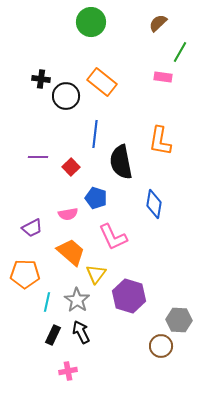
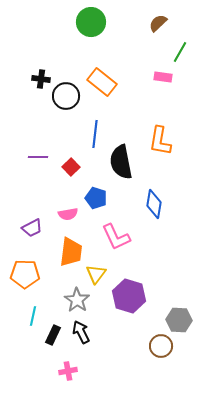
pink L-shape: moved 3 px right
orange trapezoid: rotated 56 degrees clockwise
cyan line: moved 14 px left, 14 px down
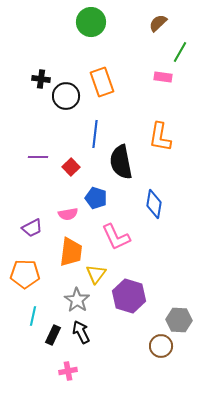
orange rectangle: rotated 32 degrees clockwise
orange L-shape: moved 4 px up
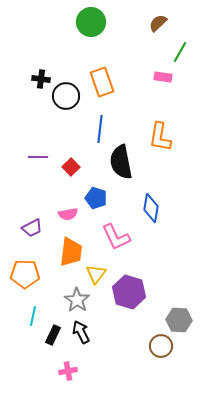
blue line: moved 5 px right, 5 px up
blue diamond: moved 3 px left, 4 px down
purple hexagon: moved 4 px up
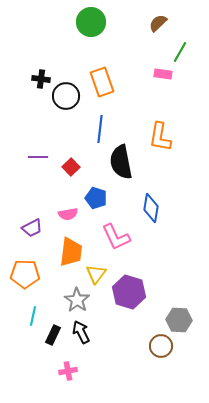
pink rectangle: moved 3 px up
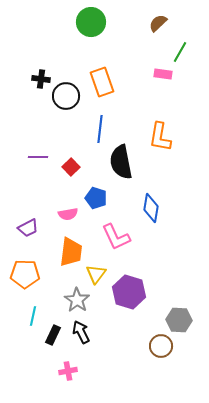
purple trapezoid: moved 4 px left
